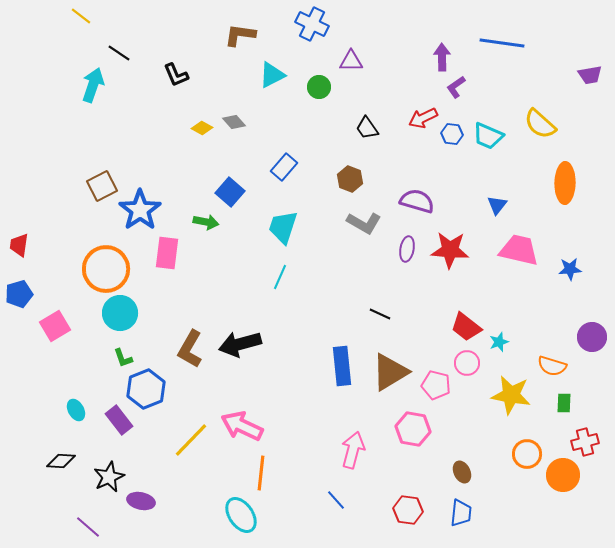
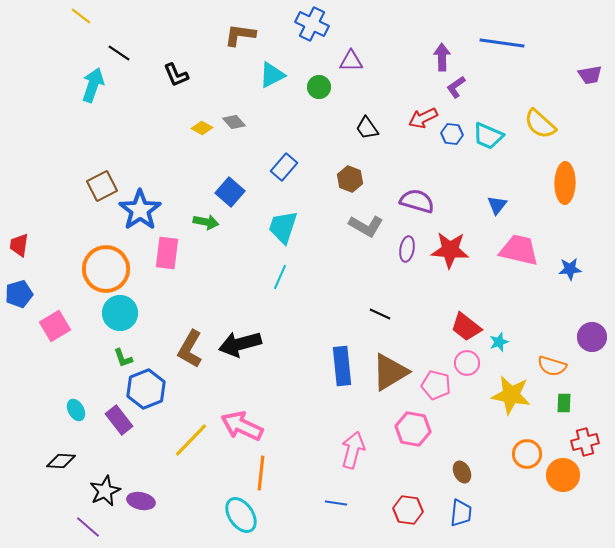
gray L-shape at (364, 223): moved 2 px right, 3 px down
black star at (109, 477): moved 4 px left, 14 px down
blue line at (336, 500): moved 3 px down; rotated 40 degrees counterclockwise
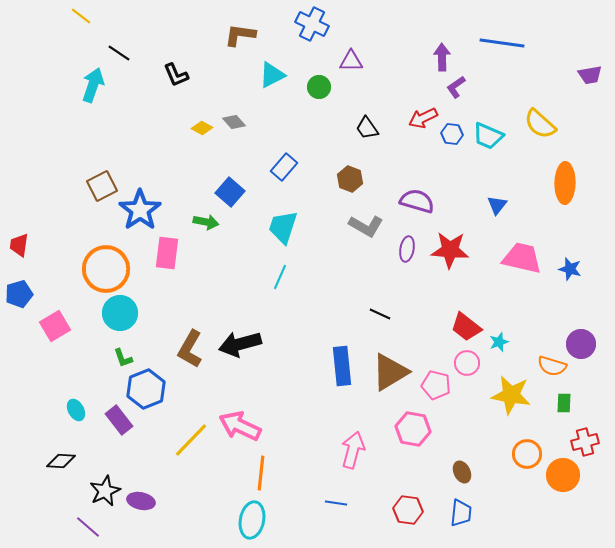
pink trapezoid at (519, 250): moved 3 px right, 8 px down
blue star at (570, 269): rotated 20 degrees clockwise
purple circle at (592, 337): moved 11 px left, 7 px down
pink arrow at (242, 426): moved 2 px left
cyan ellipse at (241, 515): moved 11 px right, 5 px down; rotated 45 degrees clockwise
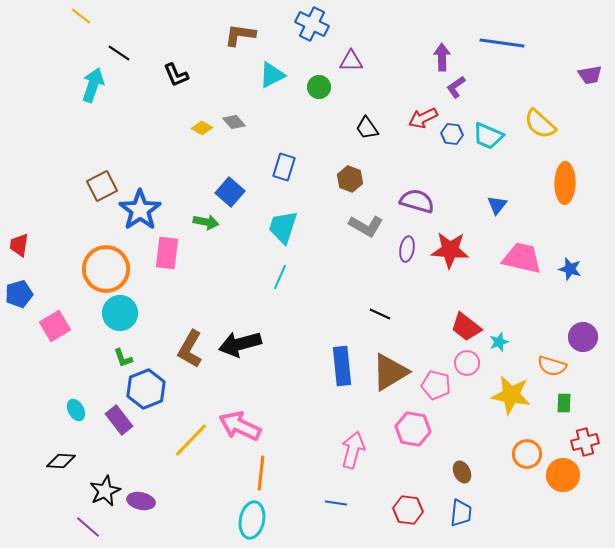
blue rectangle at (284, 167): rotated 24 degrees counterclockwise
purple circle at (581, 344): moved 2 px right, 7 px up
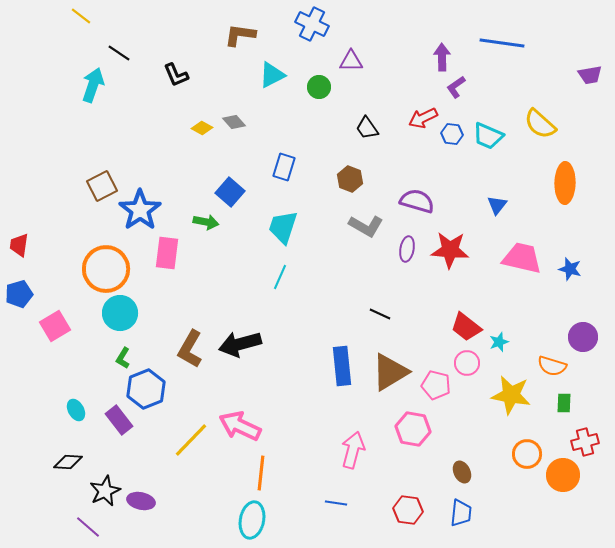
green L-shape at (123, 358): rotated 50 degrees clockwise
black diamond at (61, 461): moved 7 px right, 1 px down
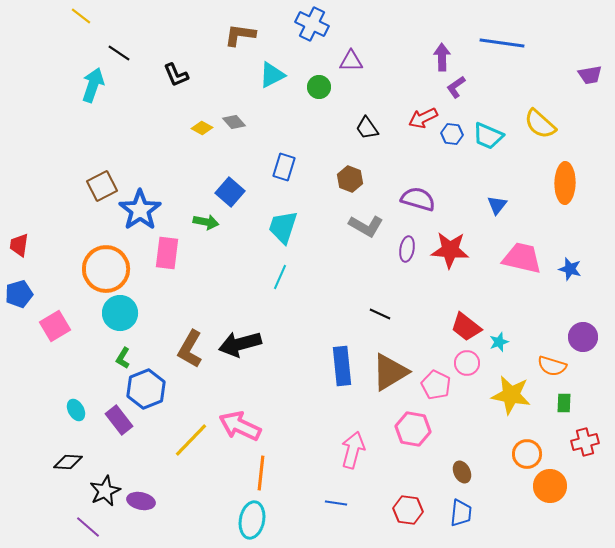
purple semicircle at (417, 201): moved 1 px right, 2 px up
pink pentagon at (436, 385): rotated 12 degrees clockwise
orange circle at (563, 475): moved 13 px left, 11 px down
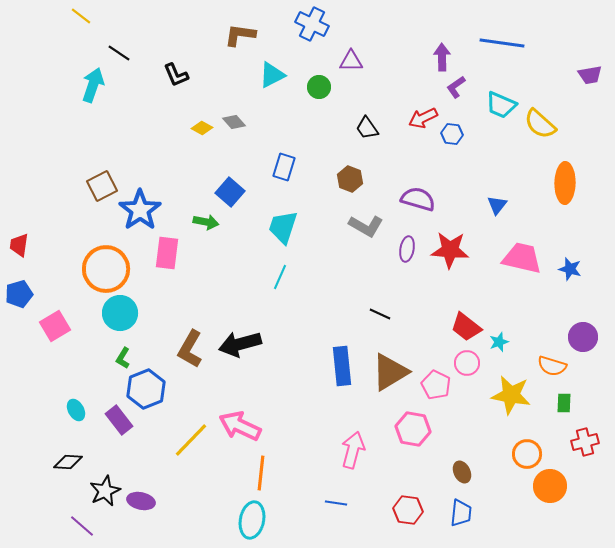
cyan trapezoid at (488, 136): moved 13 px right, 31 px up
purple line at (88, 527): moved 6 px left, 1 px up
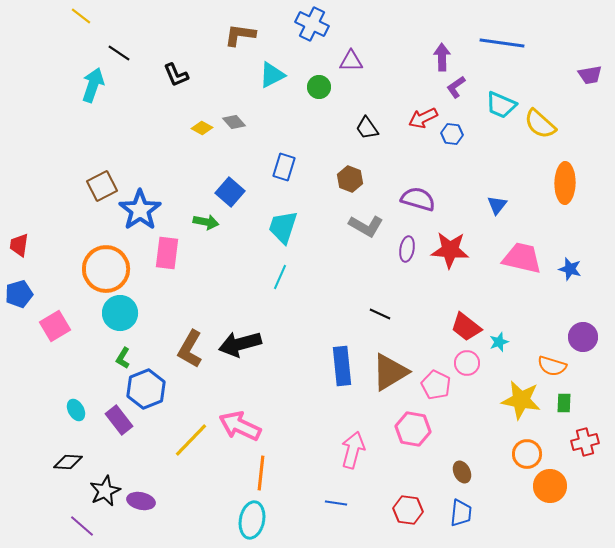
yellow star at (511, 395): moved 10 px right, 5 px down
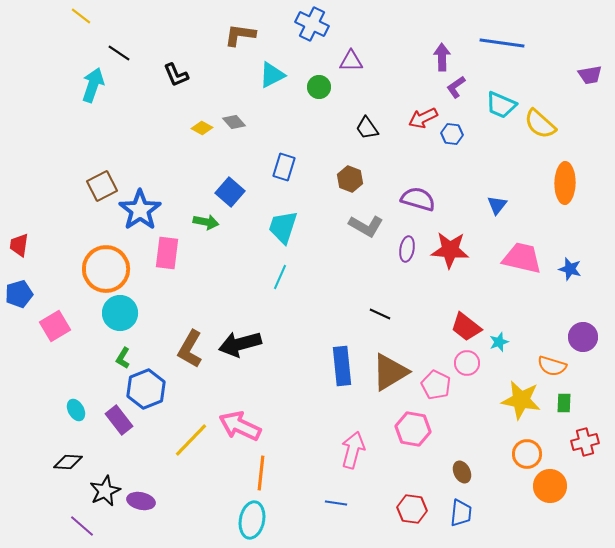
red hexagon at (408, 510): moved 4 px right, 1 px up
